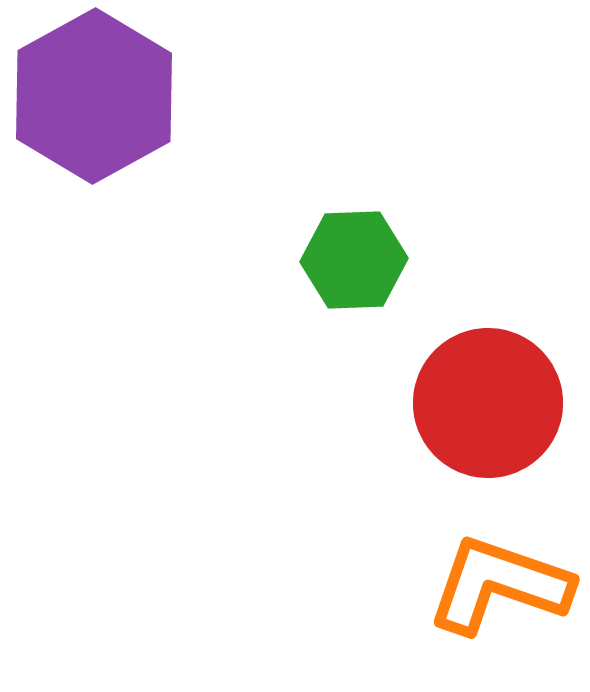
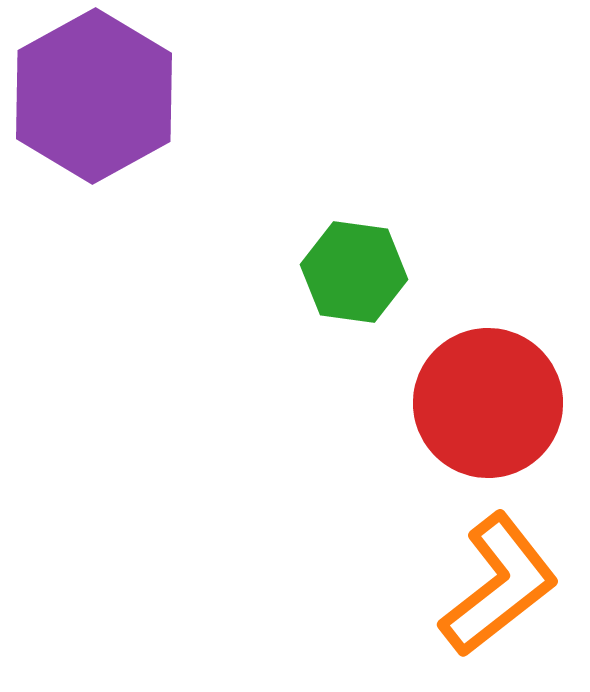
green hexagon: moved 12 px down; rotated 10 degrees clockwise
orange L-shape: rotated 123 degrees clockwise
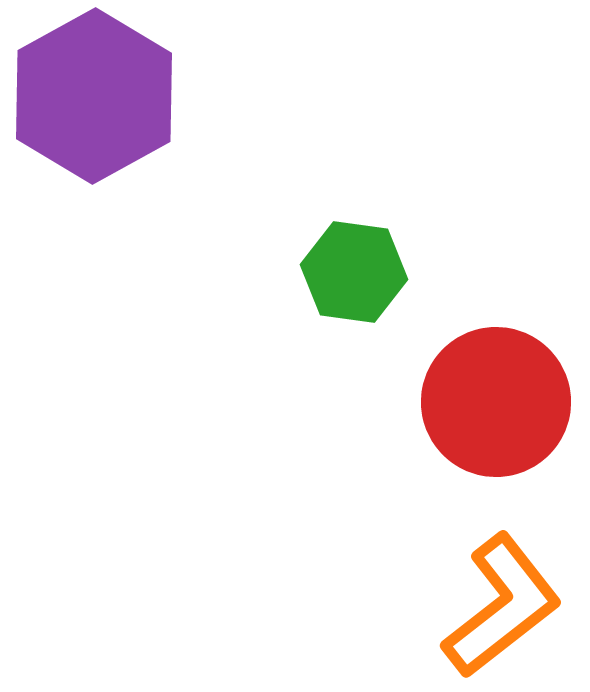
red circle: moved 8 px right, 1 px up
orange L-shape: moved 3 px right, 21 px down
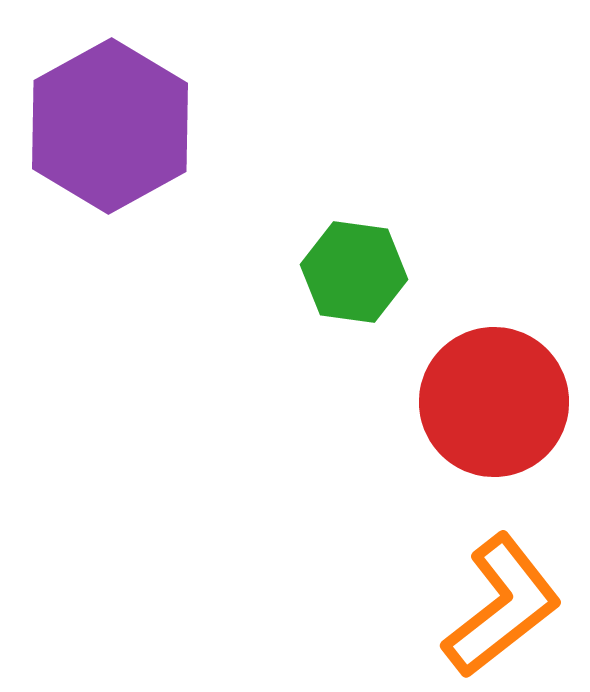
purple hexagon: moved 16 px right, 30 px down
red circle: moved 2 px left
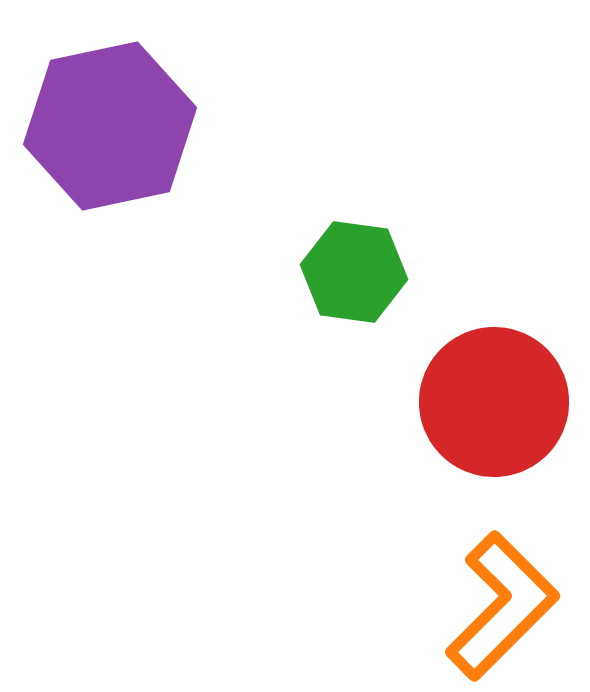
purple hexagon: rotated 17 degrees clockwise
orange L-shape: rotated 7 degrees counterclockwise
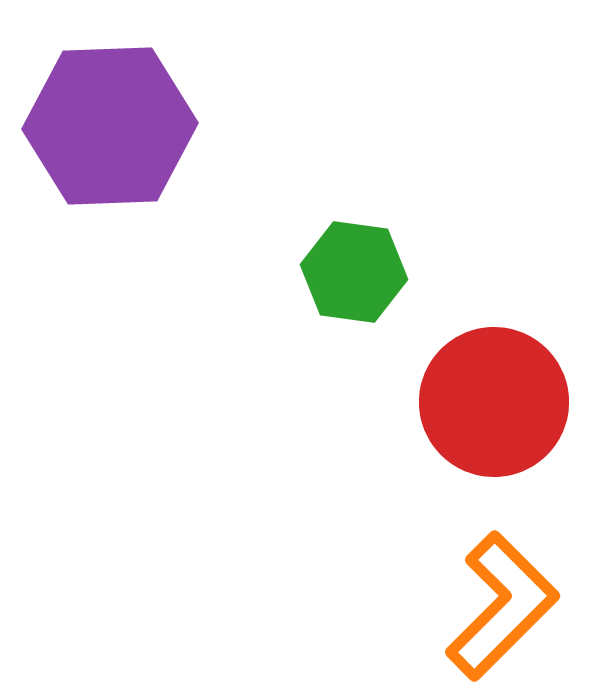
purple hexagon: rotated 10 degrees clockwise
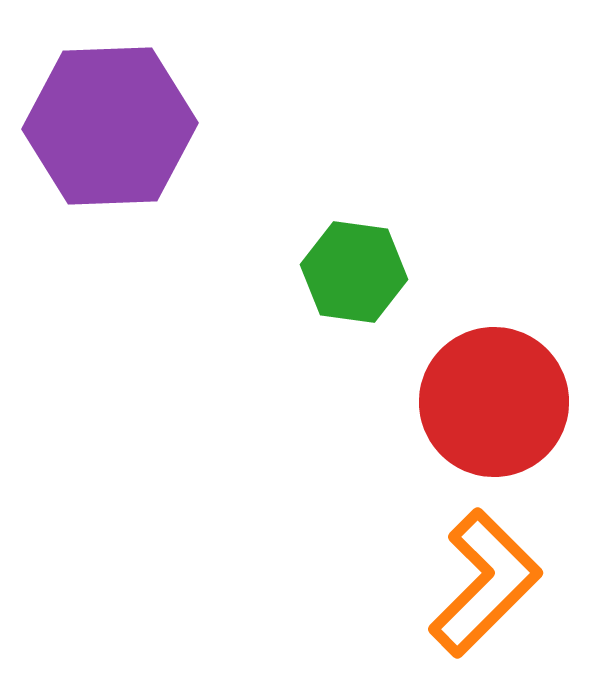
orange L-shape: moved 17 px left, 23 px up
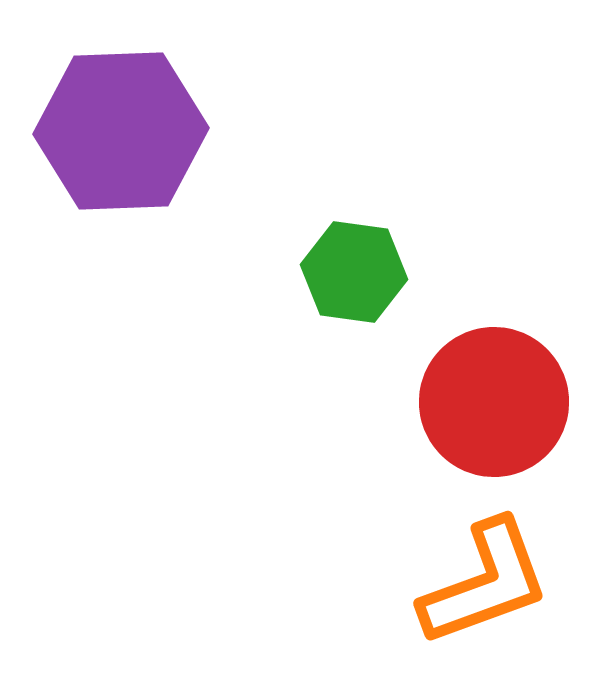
purple hexagon: moved 11 px right, 5 px down
orange L-shape: rotated 25 degrees clockwise
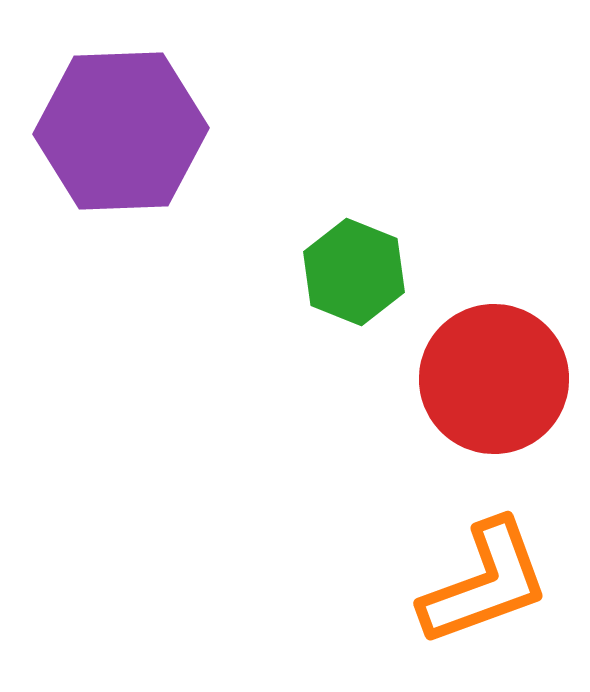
green hexagon: rotated 14 degrees clockwise
red circle: moved 23 px up
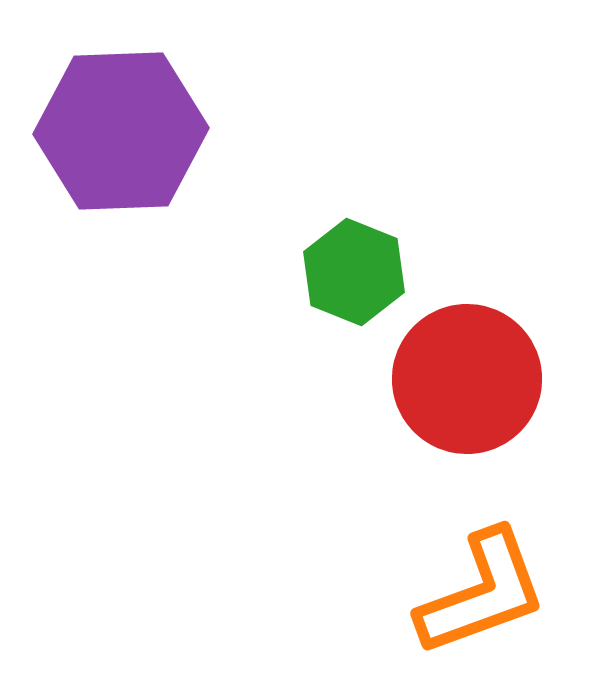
red circle: moved 27 px left
orange L-shape: moved 3 px left, 10 px down
